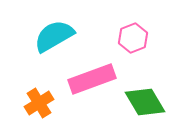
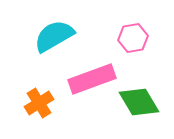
pink hexagon: rotated 12 degrees clockwise
green diamond: moved 6 px left
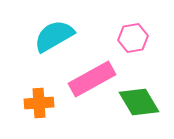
pink rectangle: rotated 9 degrees counterclockwise
orange cross: rotated 28 degrees clockwise
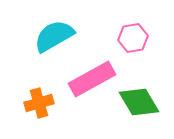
orange cross: rotated 12 degrees counterclockwise
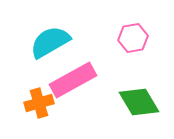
cyan semicircle: moved 4 px left, 6 px down
pink rectangle: moved 19 px left, 1 px down
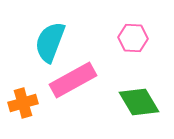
pink hexagon: rotated 12 degrees clockwise
cyan semicircle: rotated 39 degrees counterclockwise
orange cross: moved 16 px left
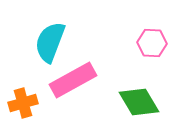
pink hexagon: moved 19 px right, 5 px down
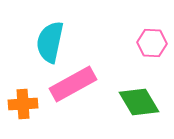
cyan semicircle: rotated 9 degrees counterclockwise
pink rectangle: moved 4 px down
orange cross: moved 1 px down; rotated 12 degrees clockwise
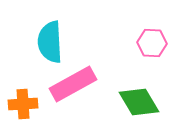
cyan semicircle: rotated 15 degrees counterclockwise
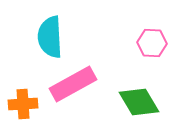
cyan semicircle: moved 5 px up
